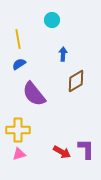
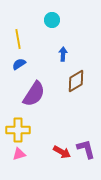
purple semicircle: rotated 108 degrees counterclockwise
purple L-shape: rotated 15 degrees counterclockwise
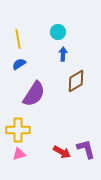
cyan circle: moved 6 px right, 12 px down
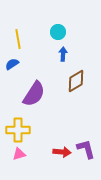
blue semicircle: moved 7 px left
red arrow: rotated 24 degrees counterclockwise
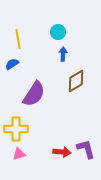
yellow cross: moved 2 px left, 1 px up
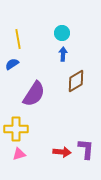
cyan circle: moved 4 px right, 1 px down
purple L-shape: rotated 20 degrees clockwise
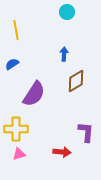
cyan circle: moved 5 px right, 21 px up
yellow line: moved 2 px left, 9 px up
blue arrow: moved 1 px right
purple L-shape: moved 17 px up
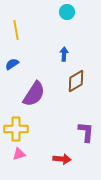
red arrow: moved 7 px down
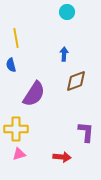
yellow line: moved 8 px down
blue semicircle: moved 1 px left, 1 px down; rotated 72 degrees counterclockwise
brown diamond: rotated 10 degrees clockwise
red arrow: moved 2 px up
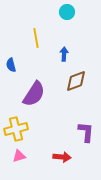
yellow line: moved 20 px right
yellow cross: rotated 15 degrees counterclockwise
pink triangle: moved 2 px down
